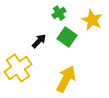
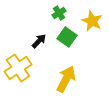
yellow star: moved 1 px down
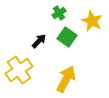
yellow cross: moved 1 px right, 2 px down
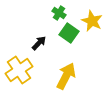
green cross: rotated 24 degrees counterclockwise
green square: moved 2 px right, 4 px up
black arrow: moved 2 px down
yellow arrow: moved 3 px up
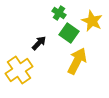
yellow arrow: moved 11 px right, 15 px up
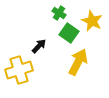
black arrow: moved 3 px down
yellow arrow: moved 1 px right, 1 px down
yellow cross: rotated 16 degrees clockwise
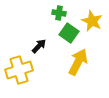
green cross: rotated 24 degrees counterclockwise
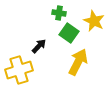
yellow star: moved 2 px right
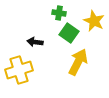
black arrow: moved 4 px left, 4 px up; rotated 126 degrees counterclockwise
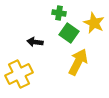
yellow star: moved 2 px down
yellow cross: moved 4 px down; rotated 8 degrees counterclockwise
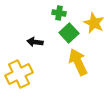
green square: rotated 12 degrees clockwise
yellow arrow: rotated 52 degrees counterclockwise
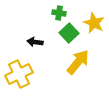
yellow arrow: rotated 64 degrees clockwise
